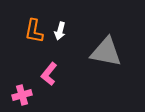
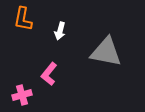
orange L-shape: moved 11 px left, 12 px up
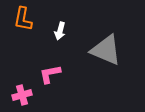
gray triangle: moved 2 px up; rotated 12 degrees clockwise
pink L-shape: moved 1 px right; rotated 40 degrees clockwise
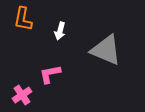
pink cross: rotated 18 degrees counterclockwise
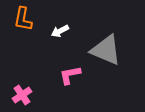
white arrow: rotated 48 degrees clockwise
pink L-shape: moved 20 px right, 1 px down
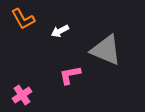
orange L-shape: rotated 40 degrees counterclockwise
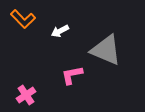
orange L-shape: rotated 15 degrees counterclockwise
pink L-shape: moved 2 px right
pink cross: moved 4 px right
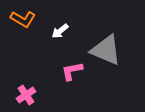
orange L-shape: rotated 15 degrees counterclockwise
white arrow: rotated 12 degrees counterclockwise
pink L-shape: moved 4 px up
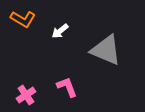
pink L-shape: moved 5 px left, 16 px down; rotated 80 degrees clockwise
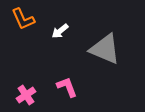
orange L-shape: rotated 35 degrees clockwise
gray triangle: moved 1 px left, 1 px up
